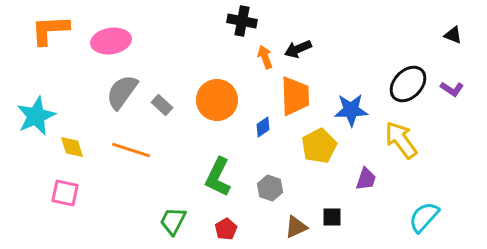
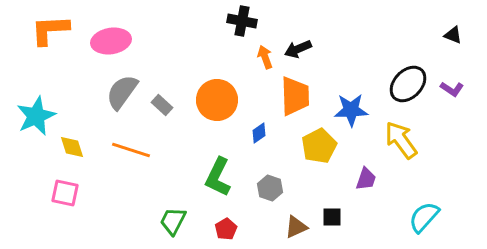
blue diamond: moved 4 px left, 6 px down
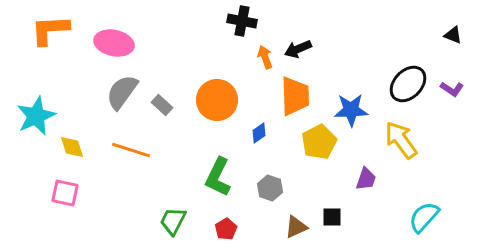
pink ellipse: moved 3 px right, 2 px down; rotated 21 degrees clockwise
yellow pentagon: moved 4 px up
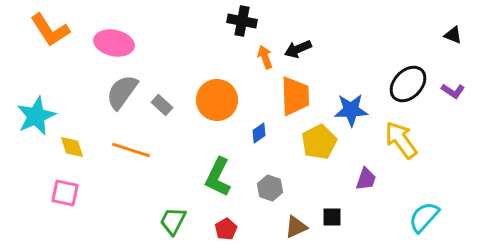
orange L-shape: rotated 120 degrees counterclockwise
purple L-shape: moved 1 px right, 2 px down
